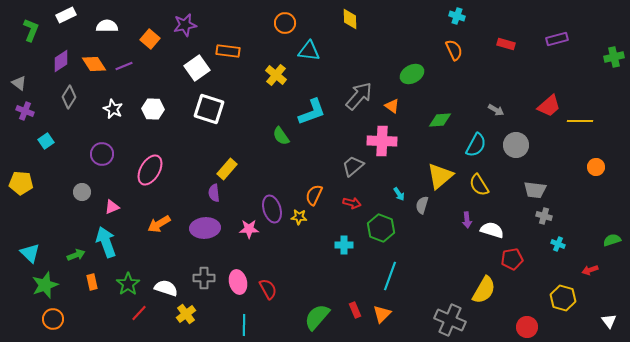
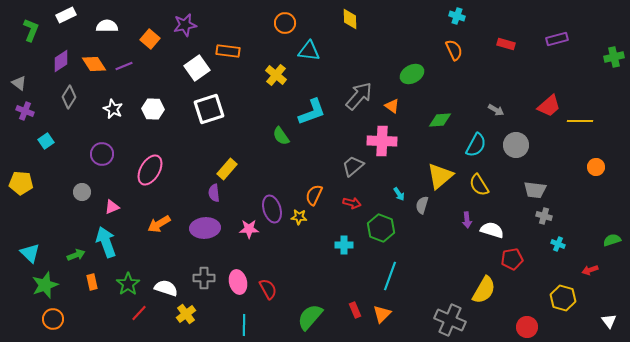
white square at (209, 109): rotated 36 degrees counterclockwise
green semicircle at (317, 317): moved 7 px left
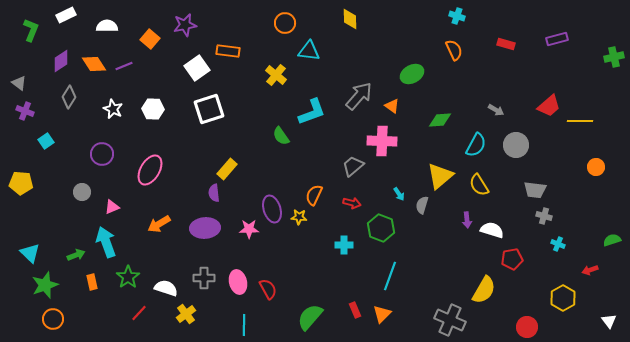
green star at (128, 284): moved 7 px up
yellow hexagon at (563, 298): rotated 15 degrees clockwise
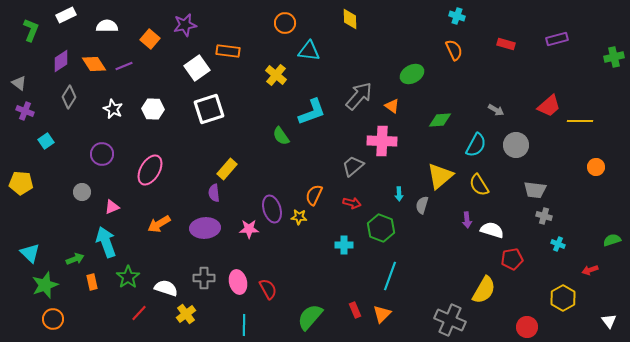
cyan arrow at (399, 194): rotated 32 degrees clockwise
green arrow at (76, 255): moved 1 px left, 4 px down
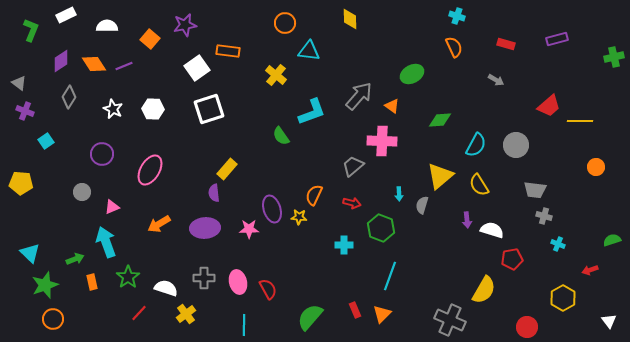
orange semicircle at (454, 50): moved 3 px up
gray arrow at (496, 110): moved 30 px up
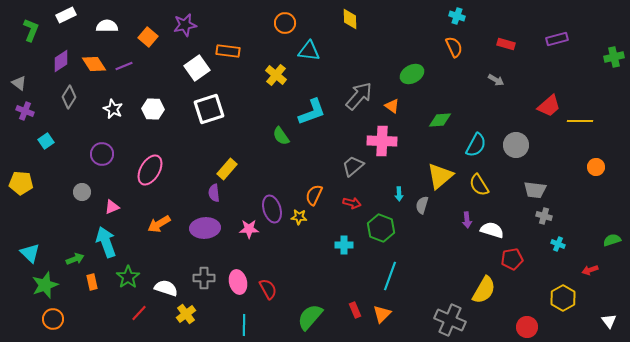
orange square at (150, 39): moved 2 px left, 2 px up
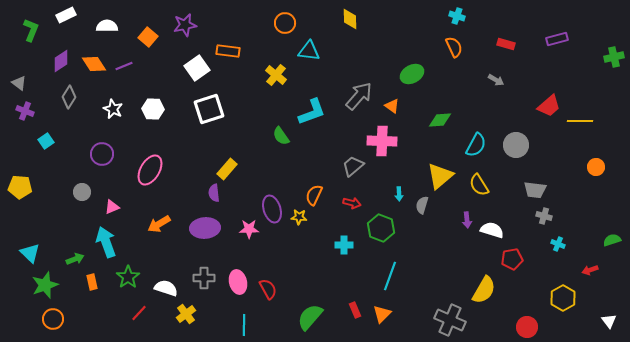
yellow pentagon at (21, 183): moved 1 px left, 4 px down
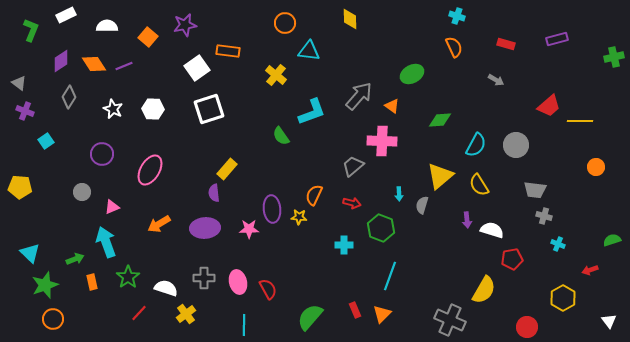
purple ellipse at (272, 209): rotated 12 degrees clockwise
